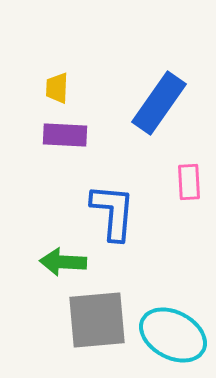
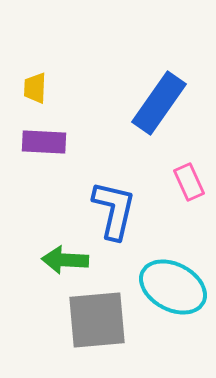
yellow trapezoid: moved 22 px left
purple rectangle: moved 21 px left, 7 px down
pink rectangle: rotated 21 degrees counterclockwise
blue L-shape: moved 1 px right, 2 px up; rotated 8 degrees clockwise
green arrow: moved 2 px right, 2 px up
cyan ellipse: moved 48 px up
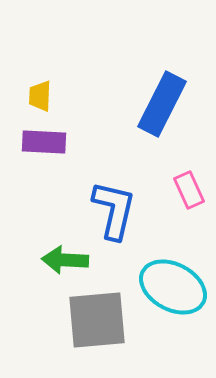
yellow trapezoid: moved 5 px right, 8 px down
blue rectangle: moved 3 px right, 1 px down; rotated 8 degrees counterclockwise
pink rectangle: moved 8 px down
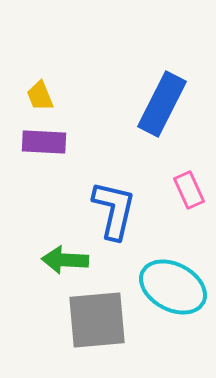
yellow trapezoid: rotated 24 degrees counterclockwise
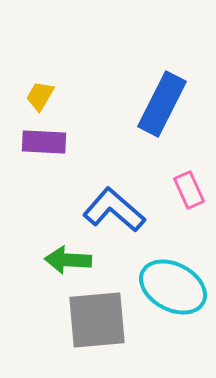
yellow trapezoid: rotated 52 degrees clockwise
blue L-shape: rotated 62 degrees counterclockwise
green arrow: moved 3 px right
